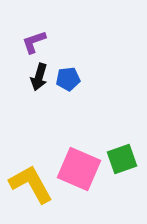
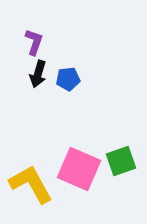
purple L-shape: rotated 128 degrees clockwise
black arrow: moved 1 px left, 3 px up
green square: moved 1 px left, 2 px down
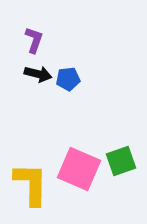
purple L-shape: moved 2 px up
black arrow: rotated 92 degrees counterclockwise
yellow L-shape: rotated 30 degrees clockwise
